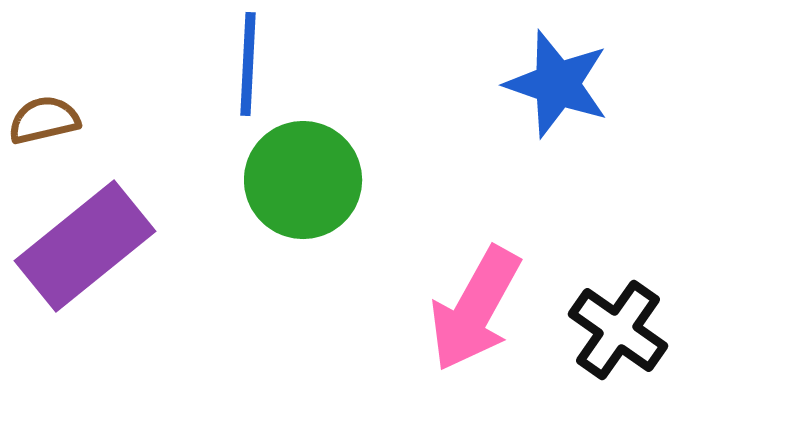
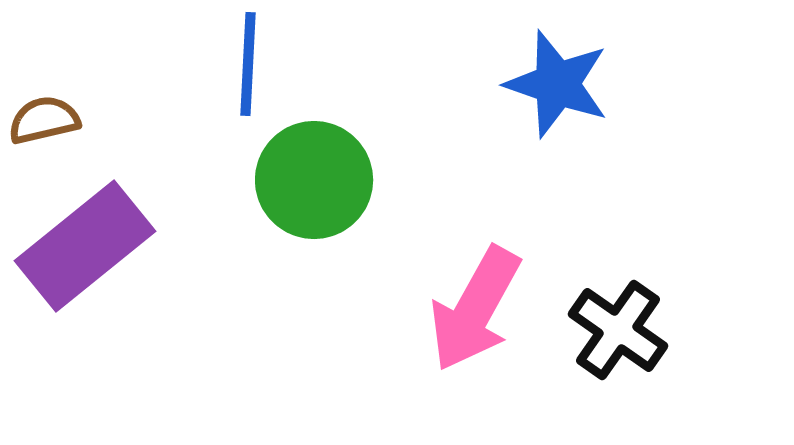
green circle: moved 11 px right
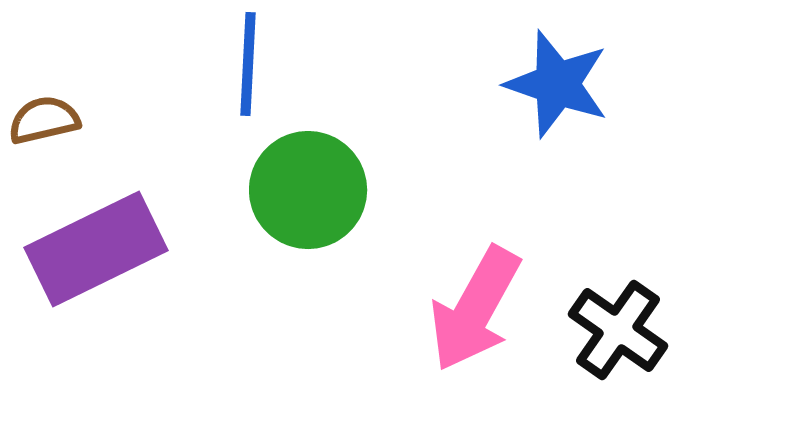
green circle: moved 6 px left, 10 px down
purple rectangle: moved 11 px right, 3 px down; rotated 13 degrees clockwise
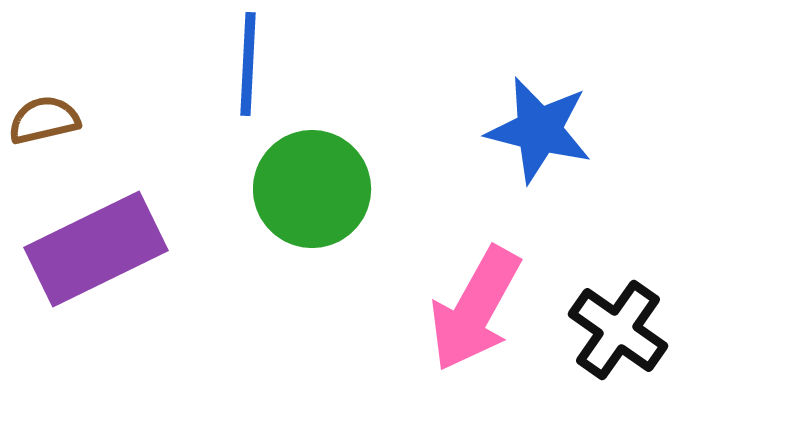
blue star: moved 18 px left, 46 px down; rotated 5 degrees counterclockwise
green circle: moved 4 px right, 1 px up
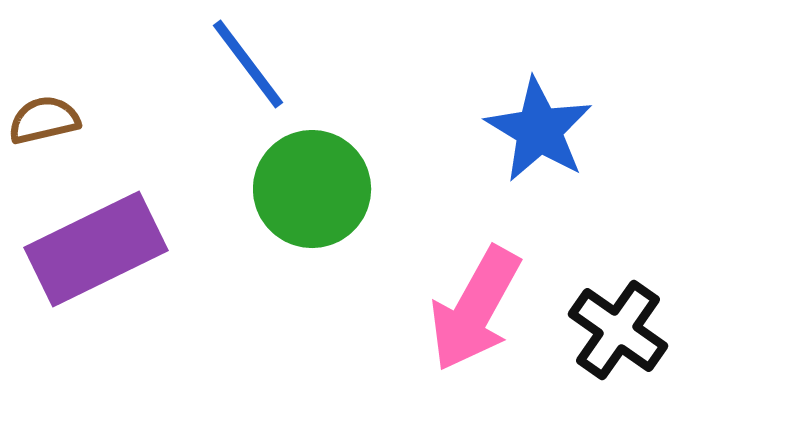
blue line: rotated 40 degrees counterclockwise
blue star: rotated 17 degrees clockwise
